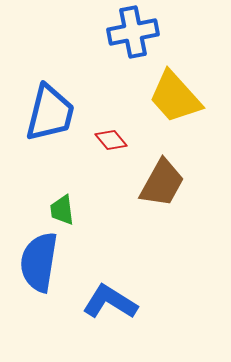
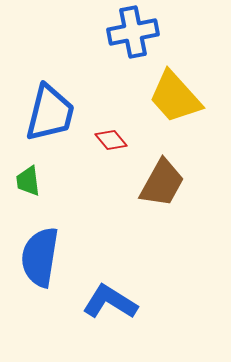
green trapezoid: moved 34 px left, 29 px up
blue semicircle: moved 1 px right, 5 px up
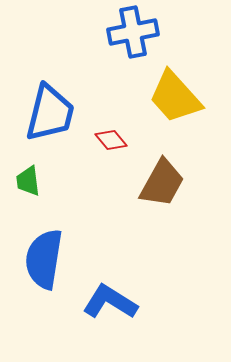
blue semicircle: moved 4 px right, 2 px down
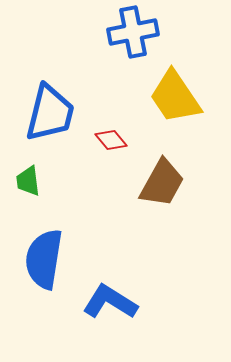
yellow trapezoid: rotated 8 degrees clockwise
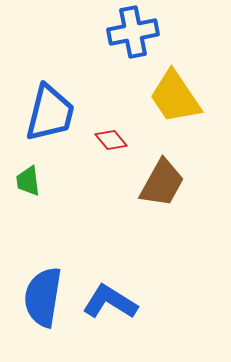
blue semicircle: moved 1 px left, 38 px down
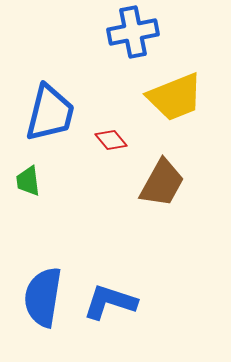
yellow trapezoid: rotated 78 degrees counterclockwise
blue L-shape: rotated 14 degrees counterclockwise
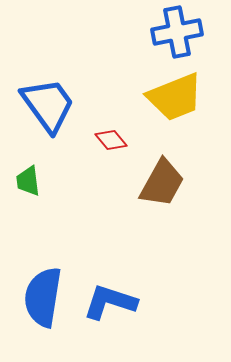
blue cross: moved 44 px right
blue trapezoid: moved 2 px left, 8 px up; rotated 50 degrees counterclockwise
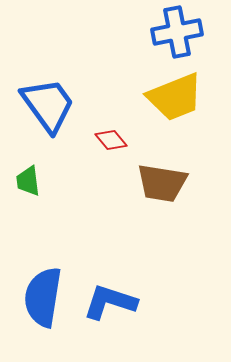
brown trapezoid: rotated 70 degrees clockwise
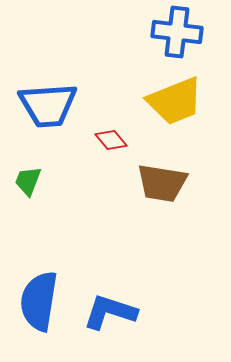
blue cross: rotated 18 degrees clockwise
yellow trapezoid: moved 4 px down
blue trapezoid: rotated 122 degrees clockwise
green trapezoid: rotated 28 degrees clockwise
blue semicircle: moved 4 px left, 4 px down
blue L-shape: moved 10 px down
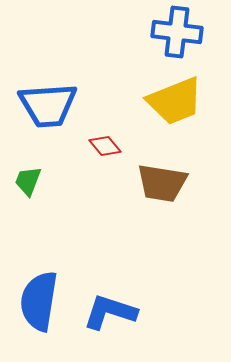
red diamond: moved 6 px left, 6 px down
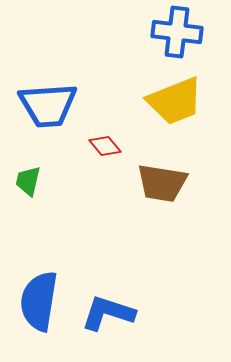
green trapezoid: rotated 8 degrees counterclockwise
blue L-shape: moved 2 px left, 1 px down
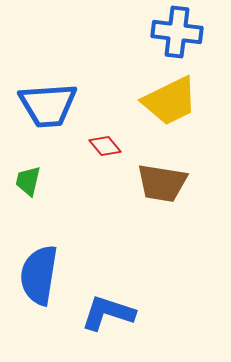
yellow trapezoid: moved 5 px left; rotated 4 degrees counterclockwise
blue semicircle: moved 26 px up
